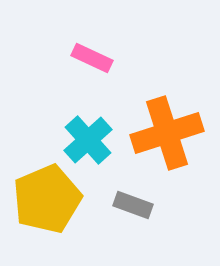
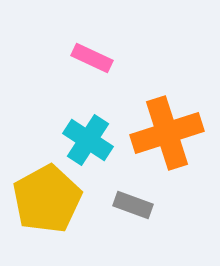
cyan cross: rotated 15 degrees counterclockwise
yellow pentagon: rotated 6 degrees counterclockwise
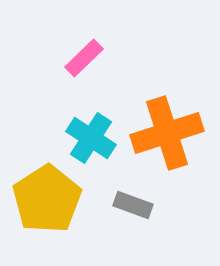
pink rectangle: moved 8 px left; rotated 69 degrees counterclockwise
cyan cross: moved 3 px right, 2 px up
yellow pentagon: rotated 4 degrees counterclockwise
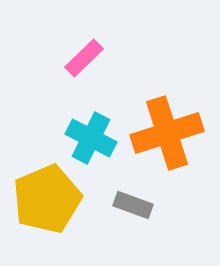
cyan cross: rotated 6 degrees counterclockwise
yellow pentagon: rotated 10 degrees clockwise
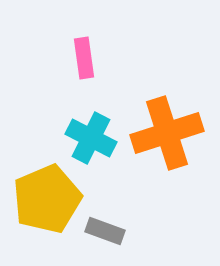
pink rectangle: rotated 54 degrees counterclockwise
gray rectangle: moved 28 px left, 26 px down
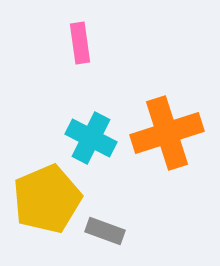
pink rectangle: moved 4 px left, 15 px up
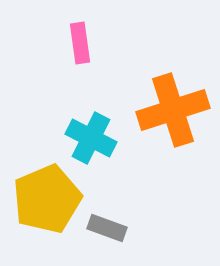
orange cross: moved 6 px right, 23 px up
gray rectangle: moved 2 px right, 3 px up
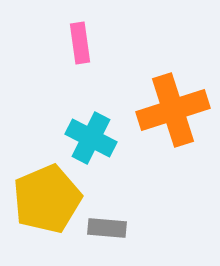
gray rectangle: rotated 15 degrees counterclockwise
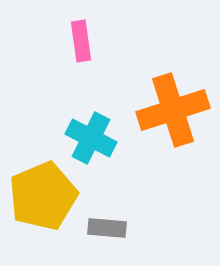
pink rectangle: moved 1 px right, 2 px up
yellow pentagon: moved 4 px left, 3 px up
